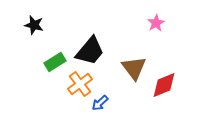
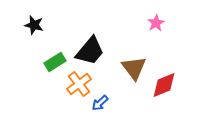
orange cross: moved 1 px left
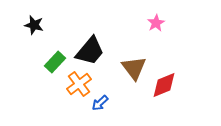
green rectangle: rotated 15 degrees counterclockwise
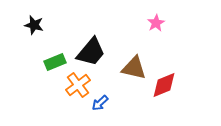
black trapezoid: moved 1 px right, 1 px down
green rectangle: rotated 25 degrees clockwise
brown triangle: rotated 40 degrees counterclockwise
orange cross: moved 1 px left, 1 px down
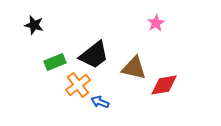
black trapezoid: moved 3 px right, 3 px down; rotated 12 degrees clockwise
red diamond: rotated 12 degrees clockwise
blue arrow: moved 1 px up; rotated 66 degrees clockwise
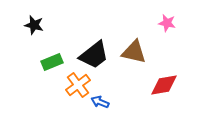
pink star: moved 11 px right; rotated 30 degrees counterclockwise
green rectangle: moved 3 px left
brown triangle: moved 16 px up
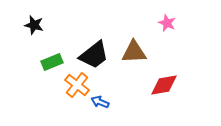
pink star: rotated 12 degrees clockwise
brown triangle: rotated 16 degrees counterclockwise
orange cross: moved 1 px left; rotated 15 degrees counterclockwise
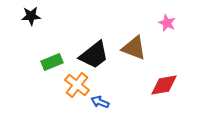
black star: moved 3 px left, 9 px up; rotated 18 degrees counterclockwise
brown triangle: moved 4 px up; rotated 24 degrees clockwise
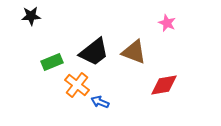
brown triangle: moved 4 px down
black trapezoid: moved 3 px up
